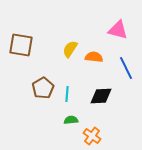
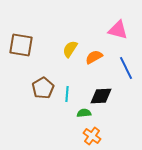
orange semicircle: rotated 36 degrees counterclockwise
green semicircle: moved 13 px right, 7 px up
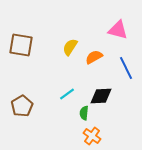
yellow semicircle: moved 2 px up
brown pentagon: moved 21 px left, 18 px down
cyan line: rotated 49 degrees clockwise
green semicircle: rotated 80 degrees counterclockwise
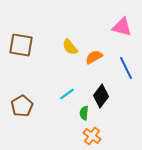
pink triangle: moved 4 px right, 3 px up
yellow semicircle: rotated 72 degrees counterclockwise
black diamond: rotated 50 degrees counterclockwise
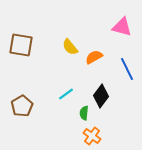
blue line: moved 1 px right, 1 px down
cyan line: moved 1 px left
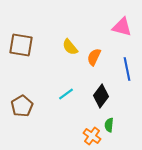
orange semicircle: rotated 36 degrees counterclockwise
blue line: rotated 15 degrees clockwise
green semicircle: moved 25 px right, 12 px down
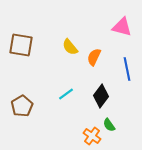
green semicircle: rotated 40 degrees counterclockwise
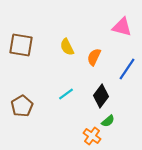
yellow semicircle: moved 3 px left; rotated 12 degrees clockwise
blue line: rotated 45 degrees clockwise
green semicircle: moved 1 px left, 4 px up; rotated 96 degrees counterclockwise
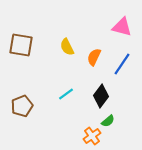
blue line: moved 5 px left, 5 px up
brown pentagon: rotated 10 degrees clockwise
orange cross: rotated 18 degrees clockwise
